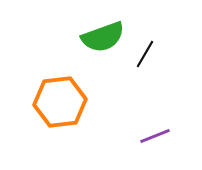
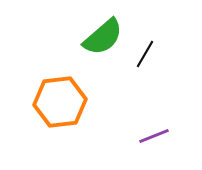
green semicircle: rotated 21 degrees counterclockwise
purple line: moved 1 px left
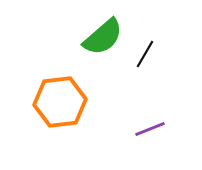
purple line: moved 4 px left, 7 px up
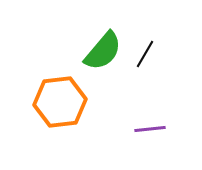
green semicircle: moved 14 px down; rotated 9 degrees counterclockwise
purple line: rotated 16 degrees clockwise
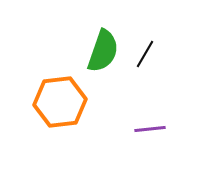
green semicircle: rotated 21 degrees counterclockwise
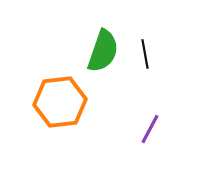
black line: rotated 40 degrees counterclockwise
purple line: rotated 56 degrees counterclockwise
